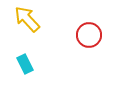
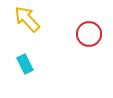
red circle: moved 1 px up
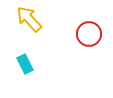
yellow arrow: moved 2 px right
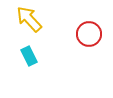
cyan rectangle: moved 4 px right, 8 px up
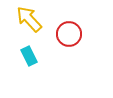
red circle: moved 20 px left
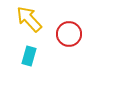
cyan rectangle: rotated 42 degrees clockwise
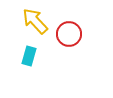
yellow arrow: moved 6 px right, 2 px down
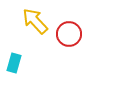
cyan rectangle: moved 15 px left, 7 px down
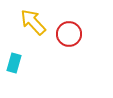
yellow arrow: moved 2 px left, 1 px down
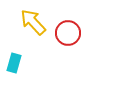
red circle: moved 1 px left, 1 px up
